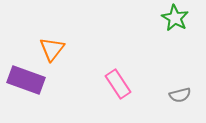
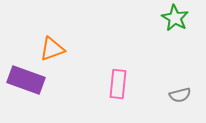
orange triangle: rotated 32 degrees clockwise
pink rectangle: rotated 40 degrees clockwise
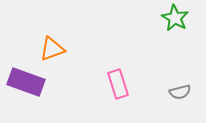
purple rectangle: moved 2 px down
pink rectangle: rotated 24 degrees counterclockwise
gray semicircle: moved 3 px up
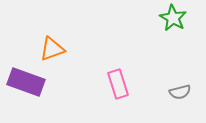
green star: moved 2 px left
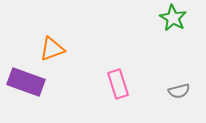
gray semicircle: moved 1 px left, 1 px up
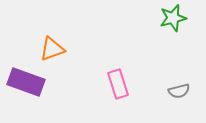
green star: rotated 28 degrees clockwise
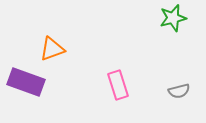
pink rectangle: moved 1 px down
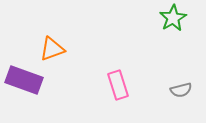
green star: rotated 16 degrees counterclockwise
purple rectangle: moved 2 px left, 2 px up
gray semicircle: moved 2 px right, 1 px up
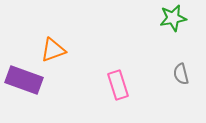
green star: rotated 20 degrees clockwise
orange triangle: moved 1 px right, 1 px down
gray semicircle: moved 16 px up; rotated 90 degrees clockwise
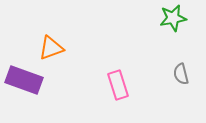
orange triangle: moved 2 px left, 2 px up
